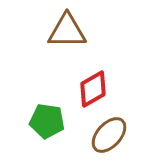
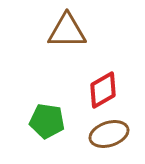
red diamond: moved 10 px right, 1 px down
brown ellipse: moved 1 px up; rotated 30 degrees clockwise
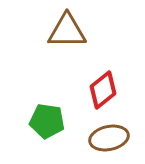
red diamond: rotated 9 degrees counterclockwise
brown ellipse: moved 4 px down; rotated 6 degrees clockwise
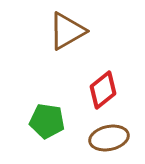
brown triangle: rotated 30 degrees counterclockwise
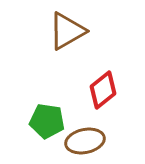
brown ellipse: moved 24 px left, 3 px down
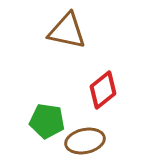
brown triangle: rotated 42 degrees clockwise
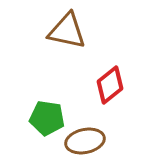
red diamond: moved 7 px right, 5 px up
green pentagon: moved 3 px up
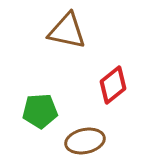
red diamond: moved 3 px right
green pentagon: moved 7 px left, 7 px up; rotated 12 degrees counterclockwise
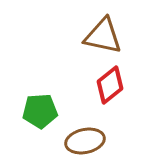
brown triangle: moved 36 px right, 5 px down
red diamond: moved 3 px left
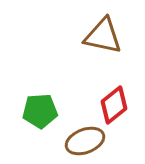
red diamond: moved 4 px right, 20 px down
brown ellipse: rotated 9 degrees counterclockwise
